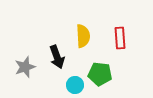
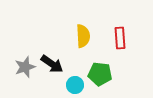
black arrow: moved 5 px left, 7 px down; rotated 35 degrees counterclockwise
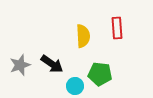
red rectangle: moved 3 px left, 10 px up
gray star: moved 5 px left, 2 px up
cyan circle: moved 1 px down
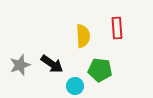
green pentagon: moved 4 px up
